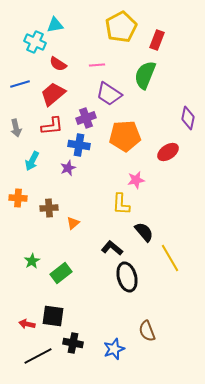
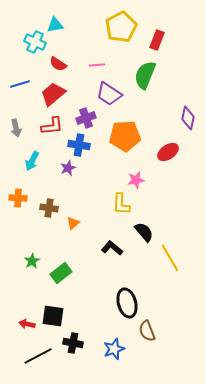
brown cross: rotated 12 degrees clockwise
black ellipse: moved 26 px down
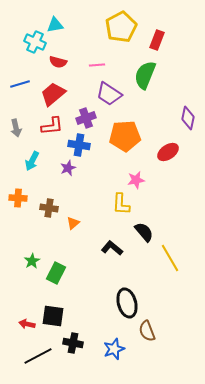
red semicircle: moved 2 px up; rotated 18 degrees counterclockwise
green rectangle: moved 5 px left; rotated 25 degrees counterclockwise
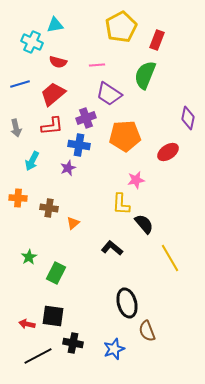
cyan cross: moved 3 px left
black semicircle: moved 8 px up
green star: moved 3 px left, 4 px up
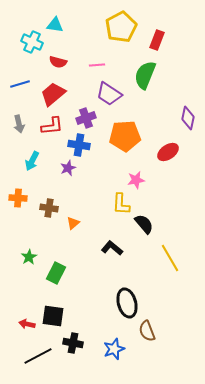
cyan triangle: rotated 18 degrees clockwise
gray arrow: moved 3 px right, 4 px up
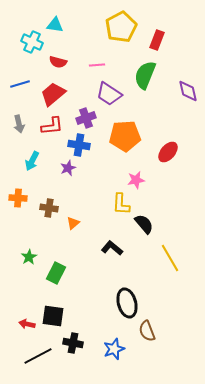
purple diamond: moved 27 px up; rotated 25 degrees counterclockwise
red ellipse: rotated 15 degrees counterclockwise
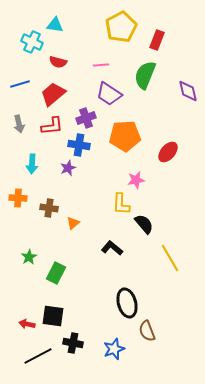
pink line: moved 4 px right
cyan arrow: moved 3 px down; rotated 24 degrees counterclockwise
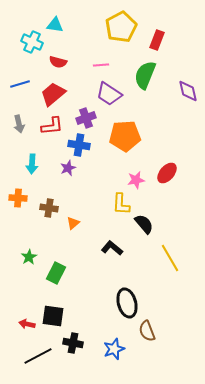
red ellipse: moved 1 px left, 21 px down
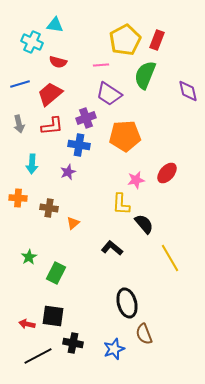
yellow pentagon: moved 4 px right, 13 px down
red trapezoid: moved 3 px left
purple star: moved 4 px down
brown semicircle: moved 3 px left, 3 px down
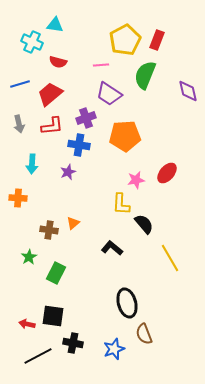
brown cross: moved 22 px down
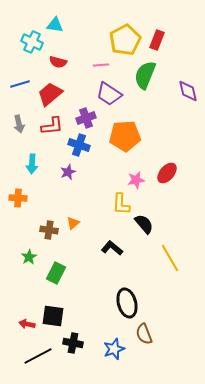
blue cross: rotated 10 degrees clockwise
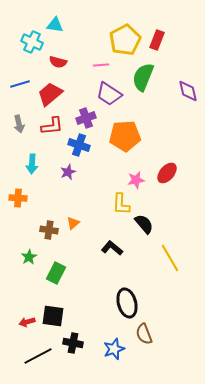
green semicircle: moved 2 px left, 2 px down
red arrow: moved 2 px up; rotated 28 degrees counterclockwise
